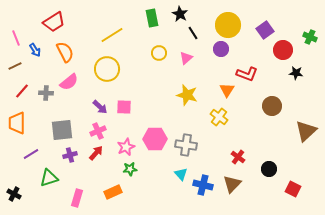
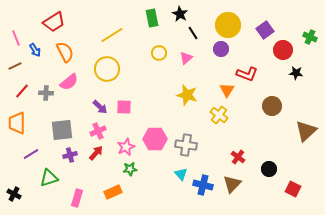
yellow cross at (219, 117): moved 2 px up
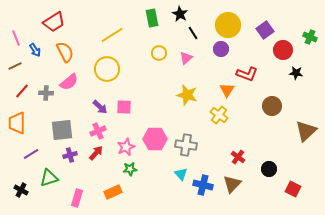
black cross at (14, 194): moved 7 px right, 4 px up
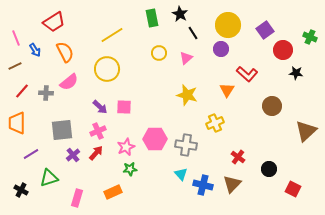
red L-shape at (247, 74): rotated 20 degrees clockwise
yellow cross at (219, 115): moved 4 px left, 8 px down; rotated 30 degrees clockwise
purple cross at (70, 155): moved 3 px right; rotated 24 degrees counterclockwise
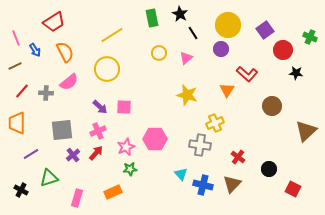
gray cross at (186, 145): moved 14 px right
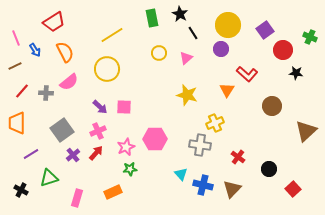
gray square at (62, 130): rotated 30 degrees counterclockwise
brown triangle at (232, 184): moved 5 px down
red square at (293, 189): rotated 21 degrees clockwise
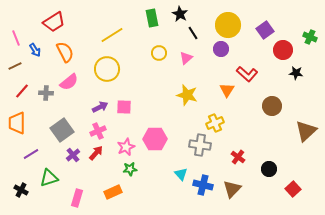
purple arrow at (100, 107): rotated 70 degrees counterclockwise
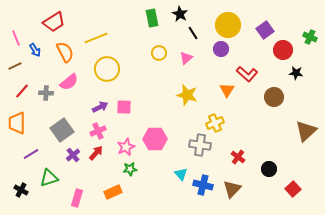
yellow line at (112, 35): moved 16 px left, 3 px down; rotated 10 degrees clockwise
brown circle at (272, 106): moved 2 px right, 9 px up
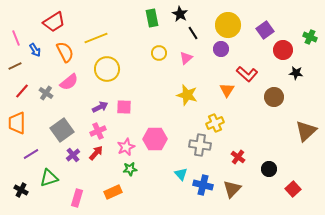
gray cross at (46, 93): rotated 32 degrees clockwise
